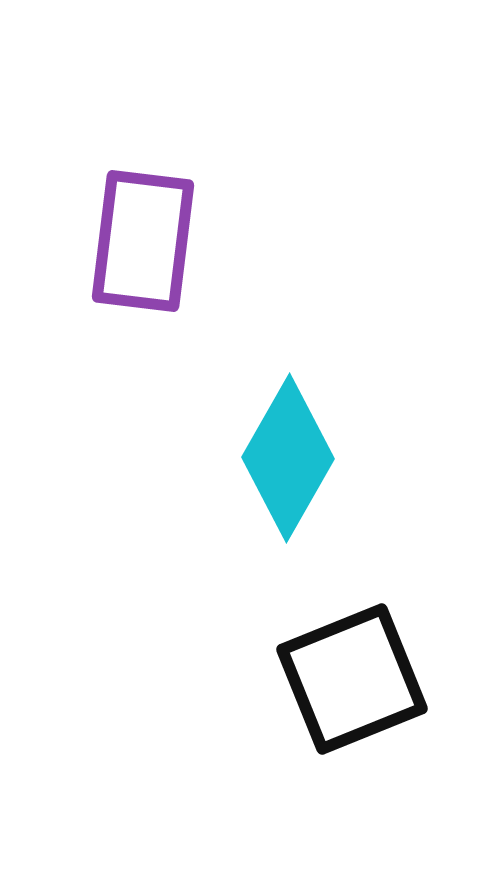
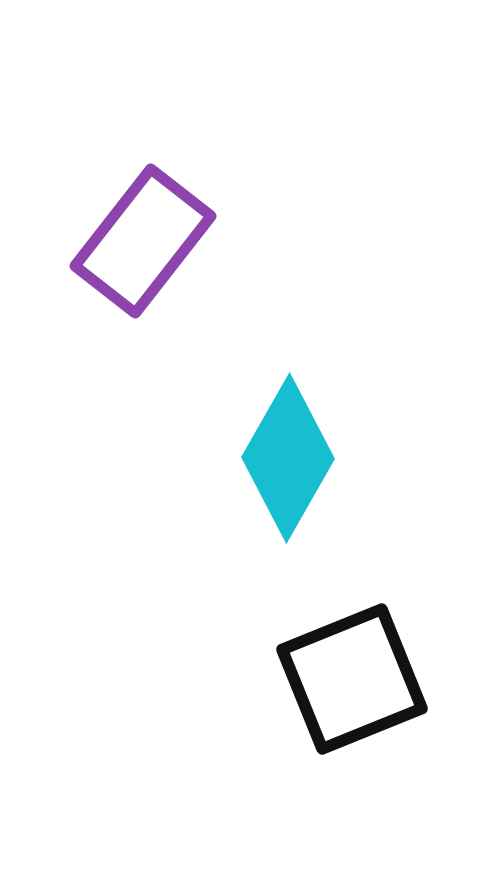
purple rectangle: rotated 31 degrees clockwise
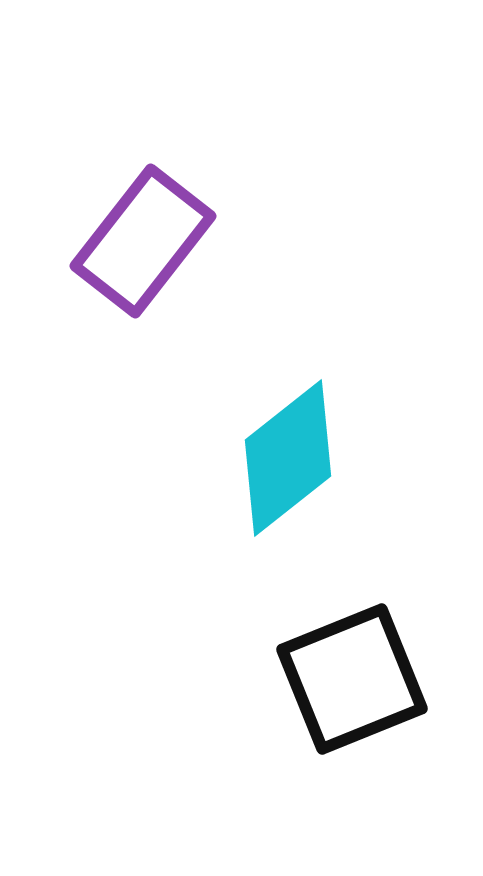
cyan diamond: rotated 22 degrees clockwise
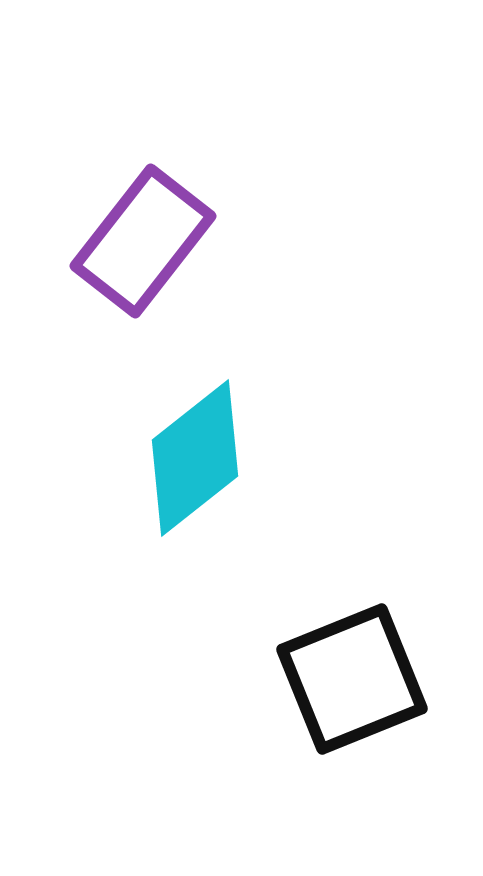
cyan diamond: moved 93 px left
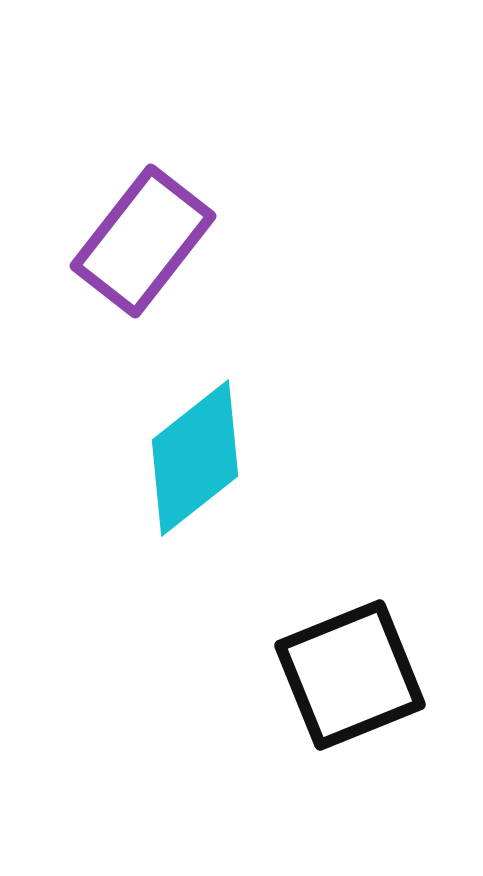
black square: moved 2 px left, 4 px up
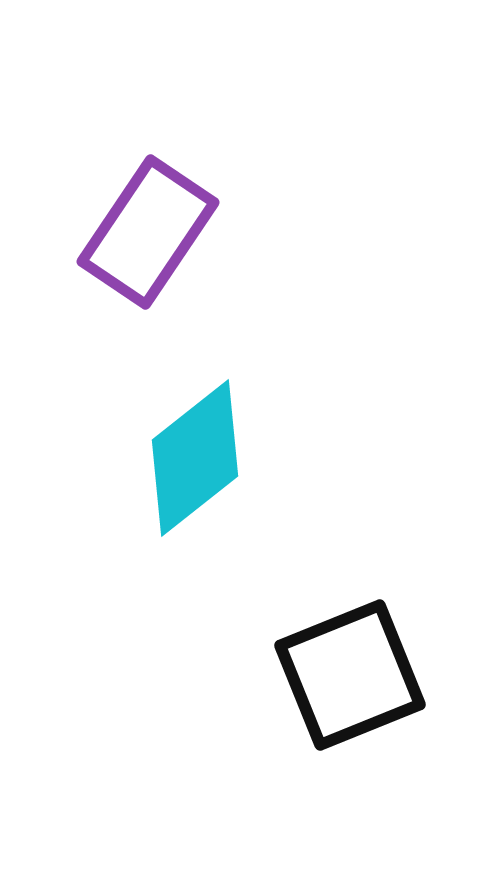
purple rectangle: moved 5 px right, 9 px up; rotated 4 degrees counterclockwise
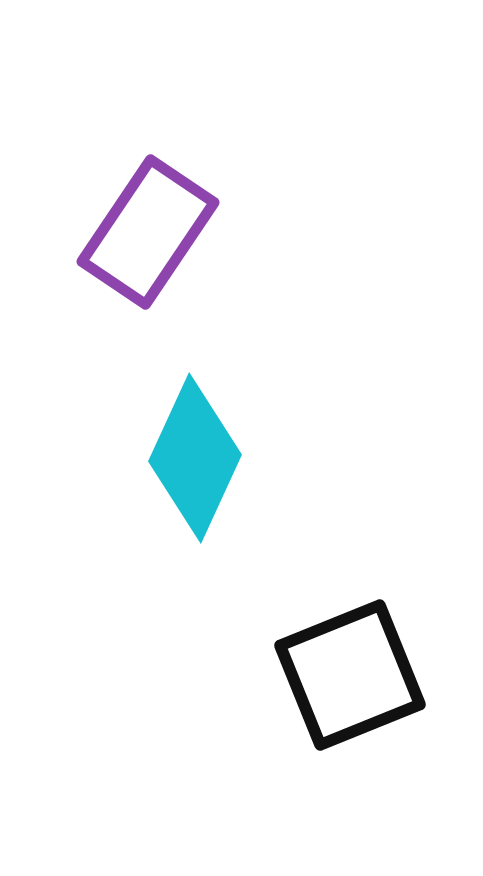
cyan diamond: rotated 27 degrees counterclockwise
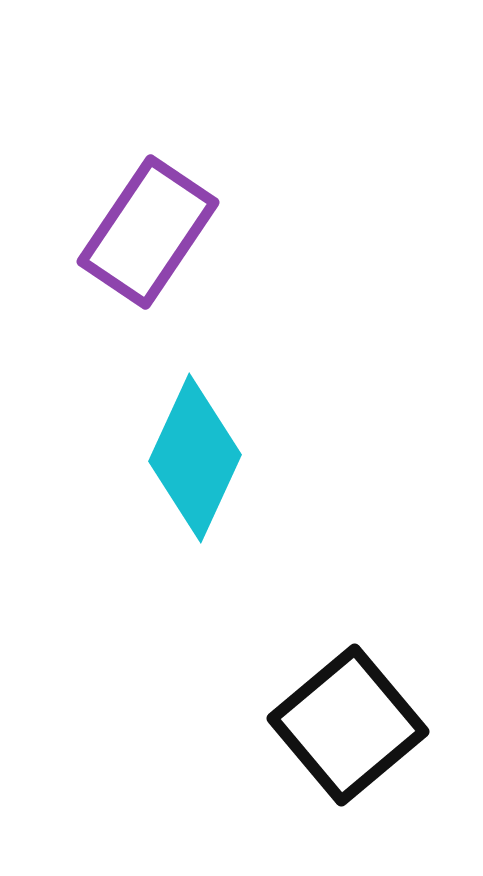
black square: moved 2 px left, 50 px down; rotated 18 degrees counterclockwise
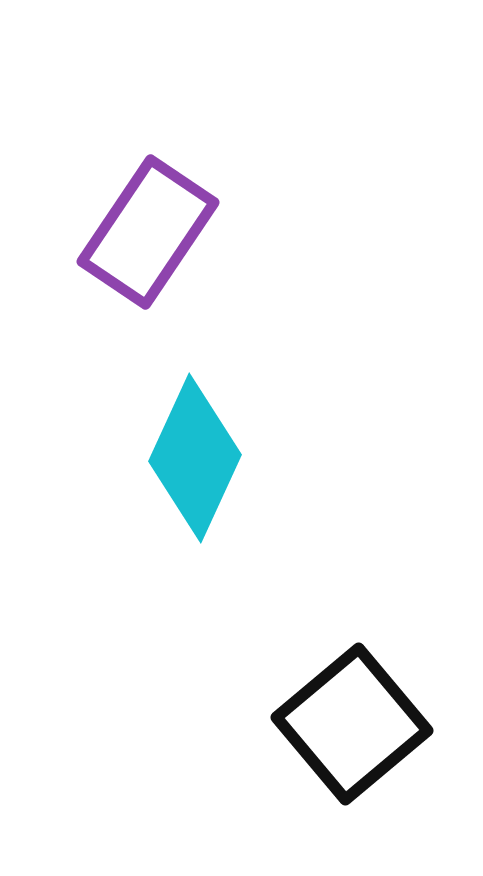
black square: moved 4 px right, 1 px up
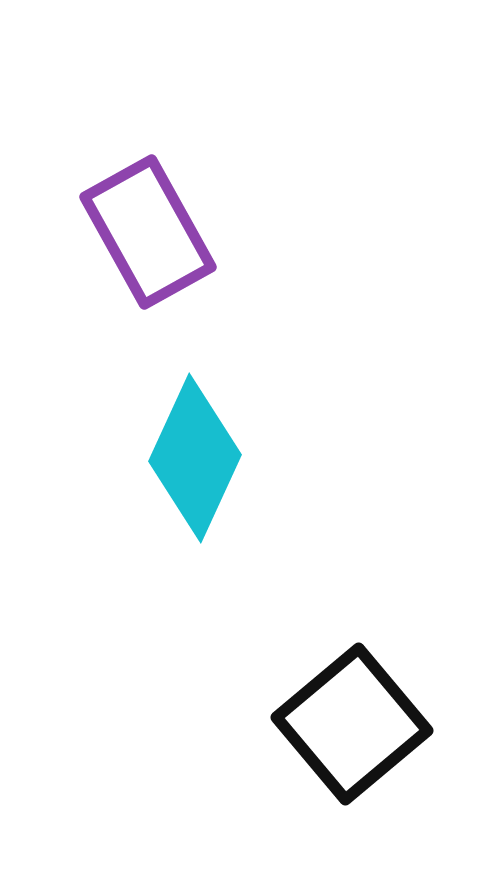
purple rectangle: rotated 63 degrees counterclockwise
